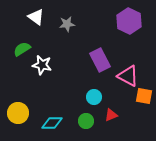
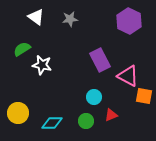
gray star: moved 3 px right, 5 px up
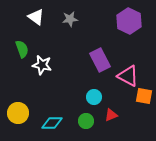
green semicircle: rotated 102 degrees clockwise
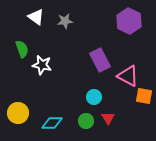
gray star: moved 5 px left, 2 px down
red triangle: moved 3 px left, 3 px down; rotated 40 degrees counterclockwise
